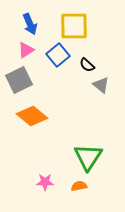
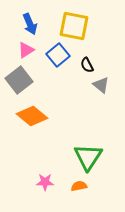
yellow square: rotated 12 degrees clockwise
black semicircle: rotated 21 degrees clockwise
gray square: rotated 12 degrees counterclockwise
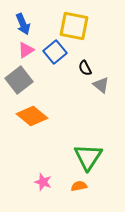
blue arrow: moved 7 px left
blue square: moved 3 px left, 3 px up
black semicircle: moved 2 px left, 3 px down
pink star: moved 2 px left; rotated 18 degrees clockwise
